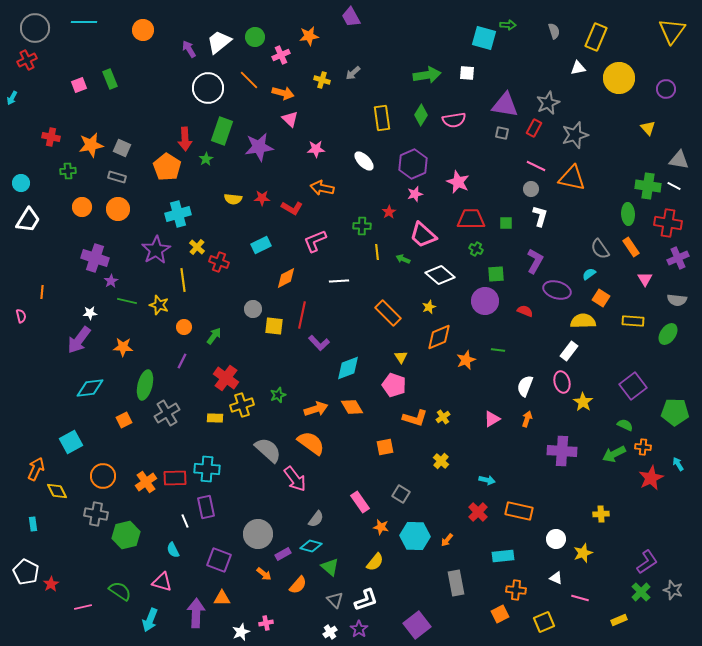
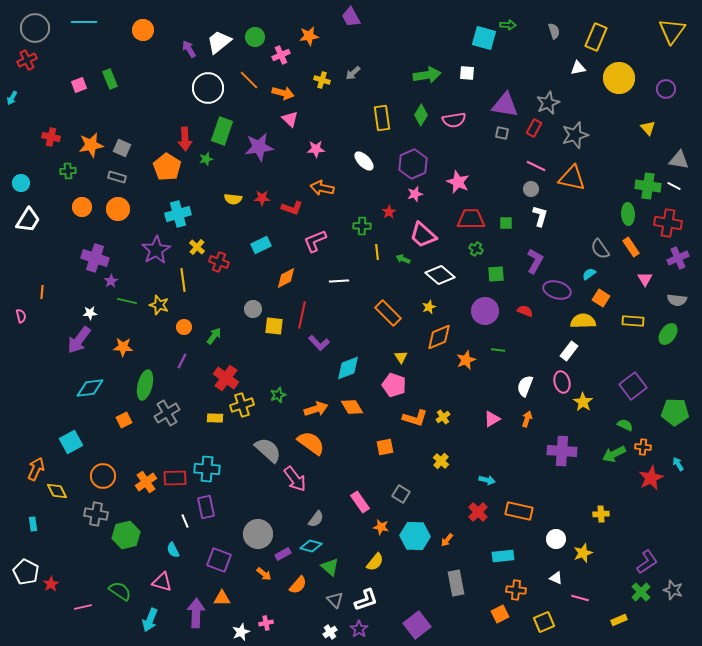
green star at (206, 159): rotated 16 degrees clockwise
red L-shape at (292, 208): rotated 10 degrees counterclockwise
purple circle at (485, 301): moved 10 px down
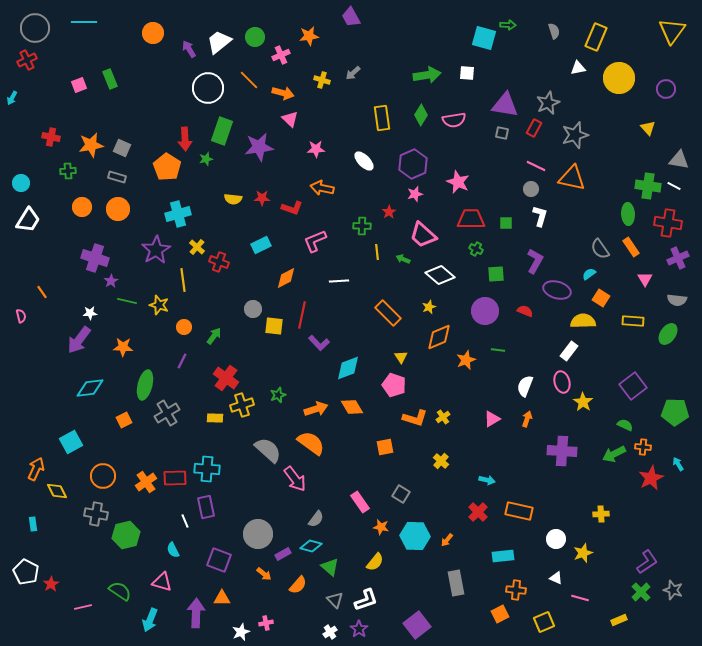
orange circle at (143, 30): moved 10 px right, 3 px down
orange line at (42, 292): rotated 40 degrees counterclockwise
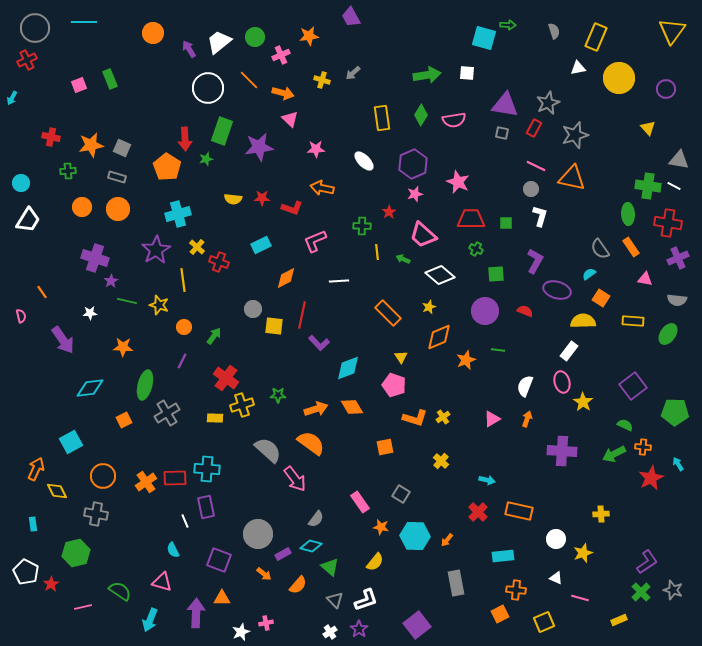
pink triangle at (645, 279): rotated 49 degrees counterclockwise
purple arrow at (79, 340): moved 16 px left; rotated 72 degrees counterclockwise
green star at (278, 395): rotated 21 degrees clockwise
green hexagon at (126, 535): moved 50 px left, 18 px down
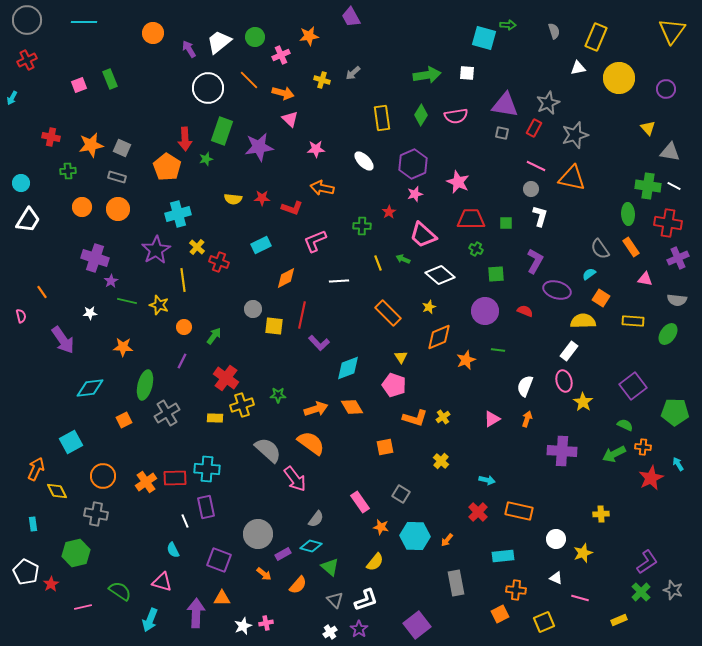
gray circle at (35, 28): moved 8 px left, 8 px up
pink semicircle at (454, 120): moved 2 px right, 4 px up
gray triangle at (679, 160): moved 9 px left, 8 px up
yellow line at (377, 252): moved 1 px right, 11 px down; rotated 14 degrees counterclockwise
pink ellipse at (562, 382): moved 2 px right, 1 px up
white star at (241, 632): moved 2 px right, 6 px up
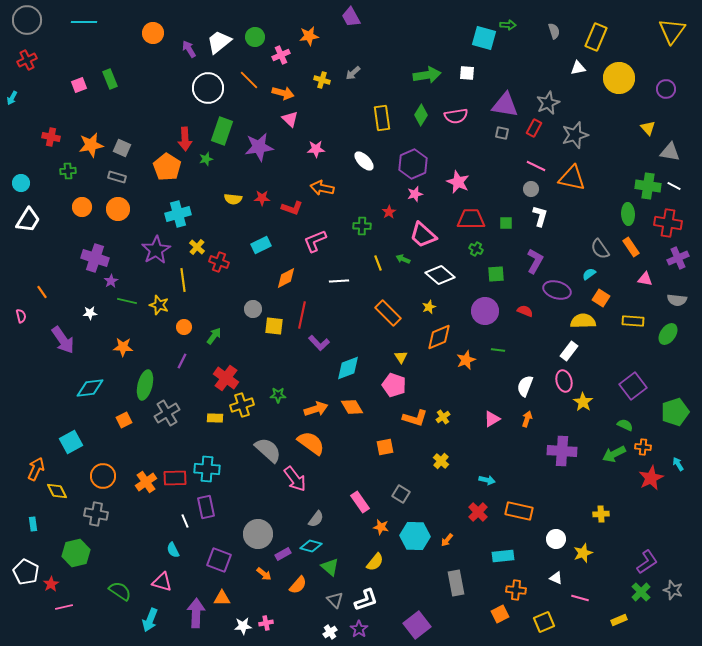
green pentagon at (675, 412): rotated 20 degrees counterclockwise
pink line at (83, 607): moved 19 px left
white star at (243, 626): rotated 18 degrees clockwise
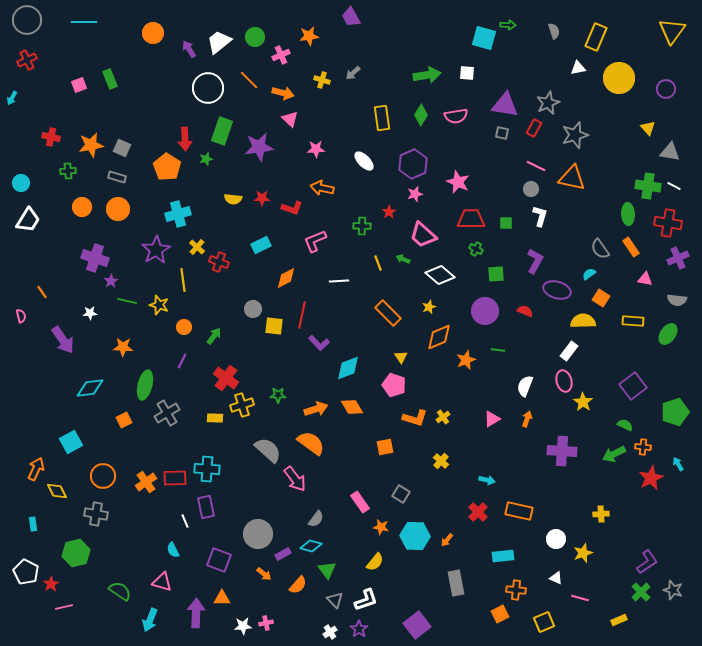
green triangle at (330, 567): moved 3 px left, 3 px down; rotated 12 degrees clockwise
